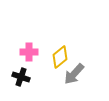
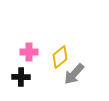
black cross: rotated 18 degrees counterclockwise
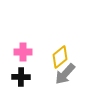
pink cross: moved 6 px left
gray arrow: moved 9 px left
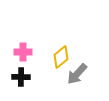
yellow diamond: moved 1 px right
gray arrow: moved 12 px right
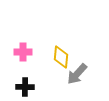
yellow diamond: rotated 45 degrees counterclockwise
black cross: moved 4 px right, 10 px down
